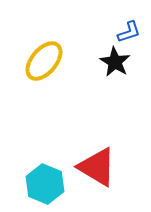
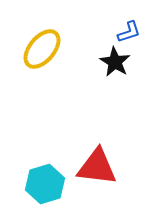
yellow ellipse: moved 2 px left, 12 px up
red triangle: rotated 24 degrees counterclockwise
cyan hexagon: rotated 21 degrees clockwise
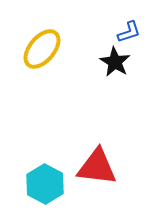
cyan hexagon: rotated 15 degrees counterclockwise
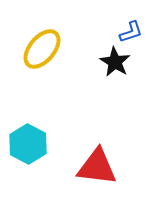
blue L-shape: moved 2 px right
cyan hexagon: moved 17 px left, 40 px up
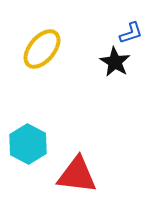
blue L-shape: moved 1 px down
red triangle: moved 20 px left, 8 px down
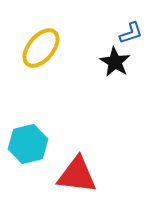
yellow ellipse: moved 1 px left, 1 px up
cyan hexagon: rotated 18 degrees clockwise
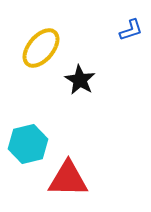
blue L-shape: moved 3 px up
black star: moved 35 px left, 18 px down
red triangle: moved 9 px left, 4 px down; rotated 6 degrees counterclockwise
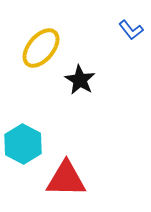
blue L-shape: rotated 70 degrees clockwise
cyan hexagon: moved 5 px left; rotated 18 degrees counterclockwise
red triangle: moved 2 px left
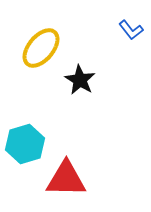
cyan hexagon: moved 2 px right; rotated 15 degrees clockwise
